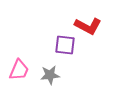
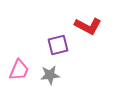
purple square: moved 7 px left; rotated 20 degrees counterclockwise
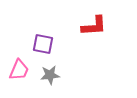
red L-shape: moved 6 px right; rotated 32 degrees counterclockwise
purple square: moved 15 px left, 1 px up; rotated 25 degrees clockwise
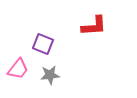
purple square: rotated 10 degrees clockwise
pink trapezoid: moved 1 px left, 1 px up; rotated 15 degrees clockwise
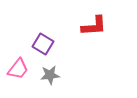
purple square: rotated 10 degrees clockwise
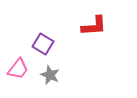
gray star: rotated 30 degrees clockwise
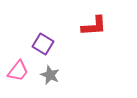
pink trapezoid: moved 2 px down
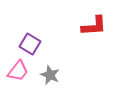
purple square: moved 13 px left
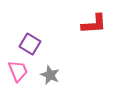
red L-shape: moved 2 px up
pink trapezoid: rotated 60 degrees counterclockwise
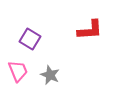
red L-shape: moved 4 px left, 6 px down
purple square: moved 5 px up
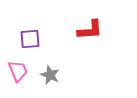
purple square: rotated 35 degrees counterclockwise
